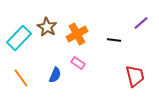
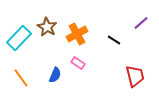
black line: rotated 24 degrees clockwise
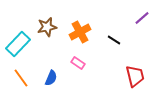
purple line: moved 1 px right, 5 px up
brown star: rotated 30 degrees clockwise
orange cross: moved 3 px right, 2 px up
cyan rectangle: moved 1 px left, 6 px down
blue semicircle: moved 4 px left, 3 px down
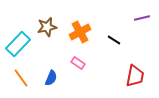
purple line: rotated 28 degrees clockwise
red trapezoid: rotated 25 degrees clockwise
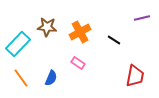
brown star: rotated 18 degrees clockwise
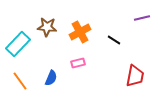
pink rectangle: rotated 48 degrees counterclockwise
orange line: moved 1 px left, 3 px down
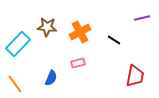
orange line: moved 5 px left, 3 px down
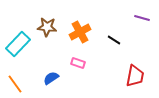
purple line: rotated 28 degrees clockwise
pink rectangle: rotated 32 degrees clockwise
blue semicircle: rotated 147 degrees counterclockwise
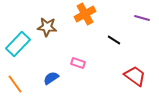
orange cross: moved 5 px right, 18 px up
red trapezoid: rotated 65 degrees counterclockwise
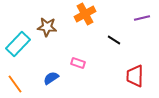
purple line: rotated 28 degrees counterclockwise
red trapezoid: rotated 125 degrees counterclockwise
